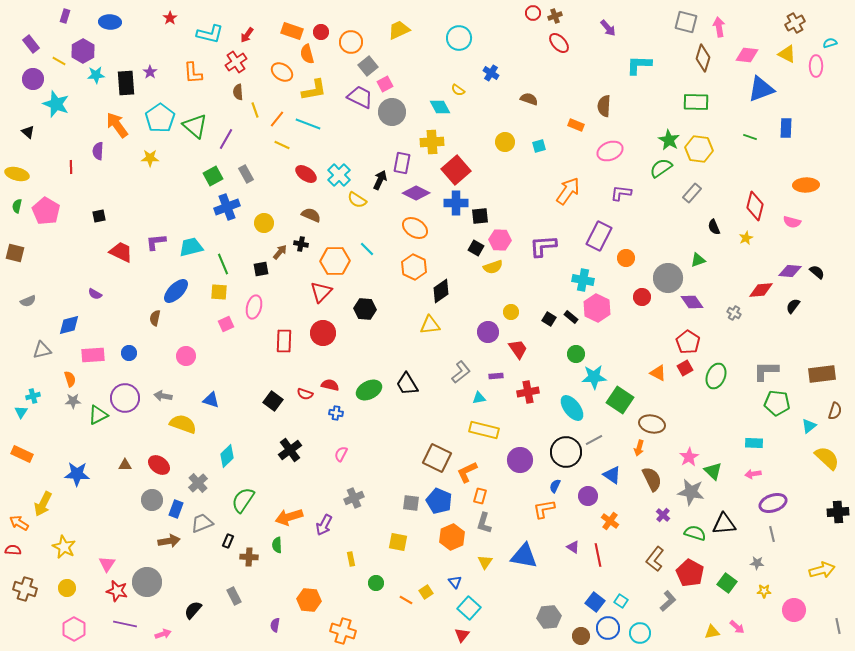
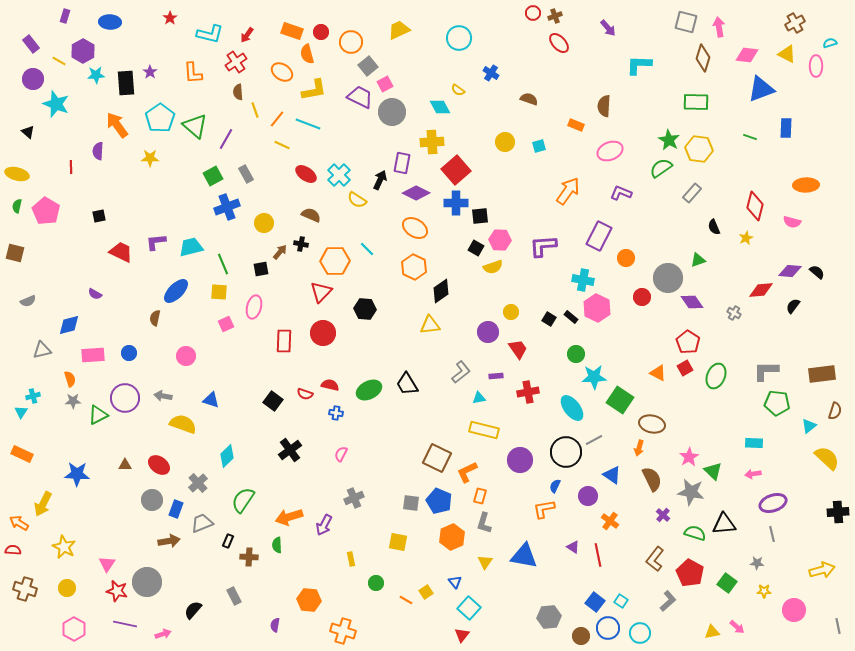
purple L-shape at (621, 193): rotated 15 degrees clockwise
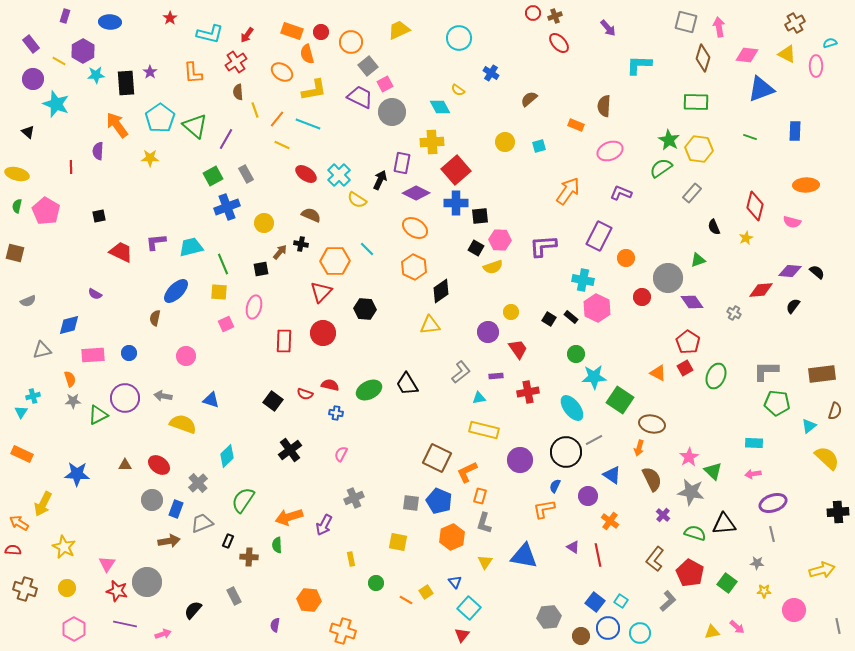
brown semicircle at (529, 99): rotated 60 degrees counterclockwise
blue rectangle at (786, 128): moved 9 px right, 3 px down
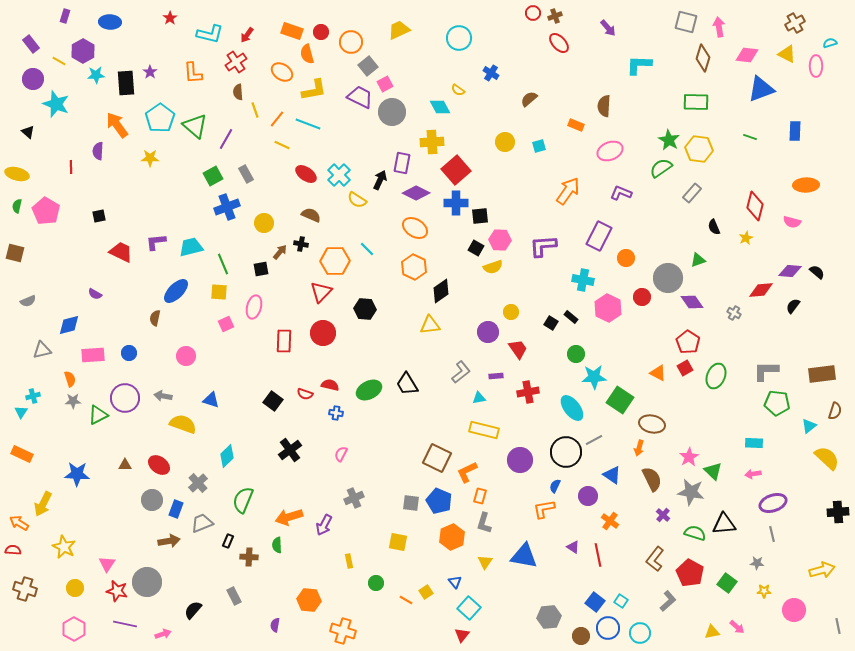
pink hexagon at (597, 308): moved 11 px right
black square at (549, 319): moved 2 px right, 4 px down
green semicircle at (243, 500): rotated 12 degrees counterclockwise
yellow rectangle at (351, 559): moved 2 px left, 2 px down
yellow circle at (67, 588): moved 8 px right
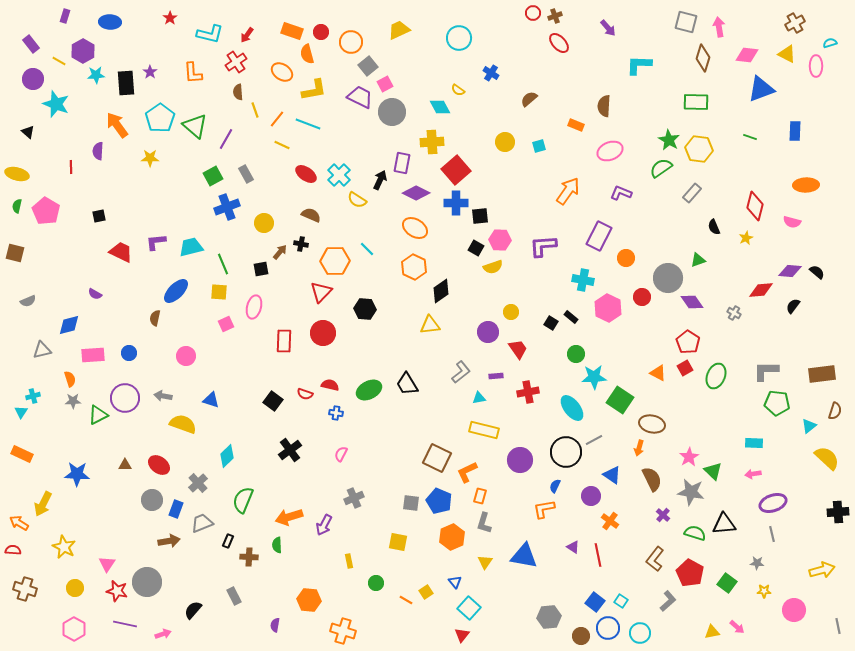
purple circle at (588, 496): moved 3 px right
